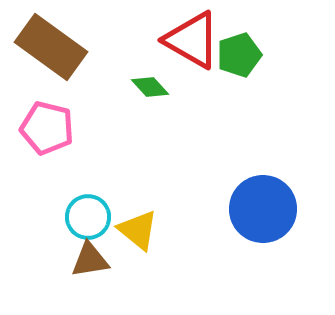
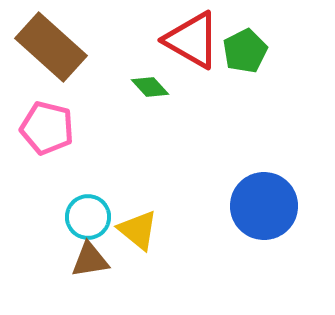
brown rectangle: rotated 6 degrees clockwise
green pentagon: moved 6 px right, 4 px up; rotated 9 degrees counterclockwise
blue circle: moved 1 px right, 3 px up
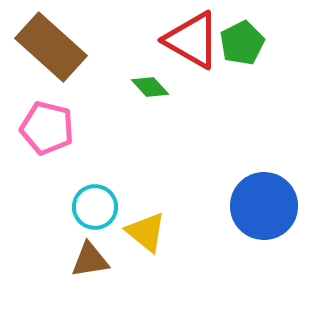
green pentagon: moved 3 px left, 8 px up
cyan circle: moved 7 px right, 10 px up
yellow triangle: moved 8 px right, 2 px down
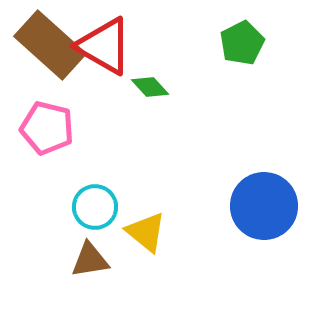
red triangle: moved 88 px left, 6 px down
brown rectangle: moved 1 px left, 2 px up
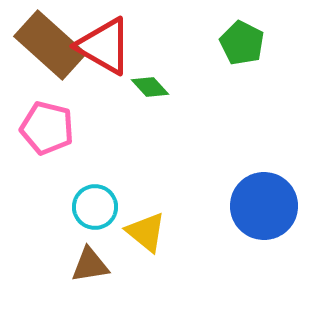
green pentagon: rotated 18 degrees counterclockwise
brown triangle: moved 5 px down
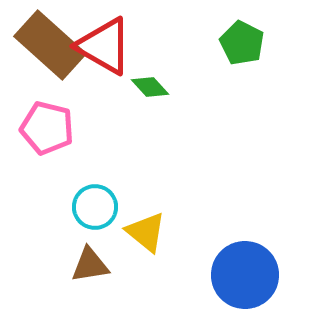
blue circle: moved 19 px left, 69 px down
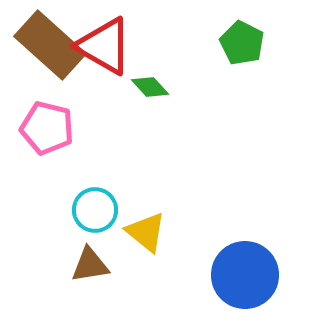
cyan circle: moved 3 px down
